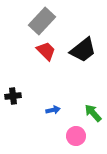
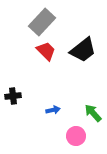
gray rectangle: moved 1 px down
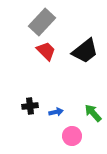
black trapezoid: moved 2 px right, 1 px down
black cross: moved 17 px right, 10 px down
blue arrow: moved 3 px right, 2 px down
pink circle: moved 4 px left
